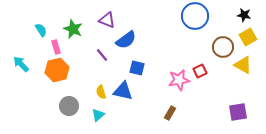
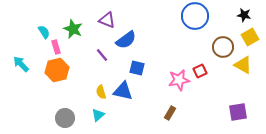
cyan semicircle: moved 3 px right, 2 px down
yellow square: moved 2 px right
gray circle: moved 4 px left, 12 px down
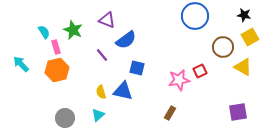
green star: moved 1 px down
yellow triangle: moved 2 px down
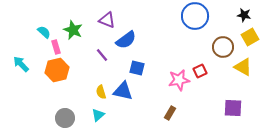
cyan semicircle: rotated 16 degrees counterclockwise
purple square: moved 5 px left, 4 px up; rotated 12 degrees clockwise
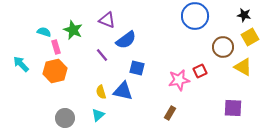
cyan semicircle: rotated 24 degrees counterclockwise
orange hexagon: moved 2 px left, 1 px down
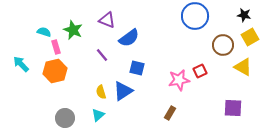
blue semicircle: moved 3 px right, 2 px up
brown circle: moved 2 px up
blue triangle: rotated 45 degrees counterclockwise
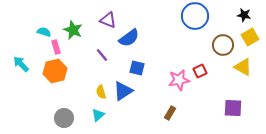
purple triangle: moved 1 px right
gray circle: moved 1 px left
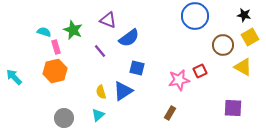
purple line: moved 2 px left, 4 px up
cyan arrow: moved 7 px left, 13 px down
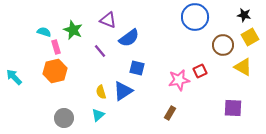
blue circle: moved 1 px down
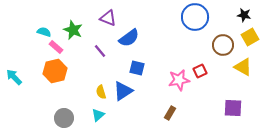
purple triangle: moved 2 px up
pink rectangle: rotated 32 degrees counterclockwise
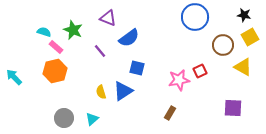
cyan triangle: moved 6 px left, 4 px down
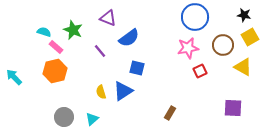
pink star: moved 9 px right, 32 px up
gray circle: moved 1 px up
